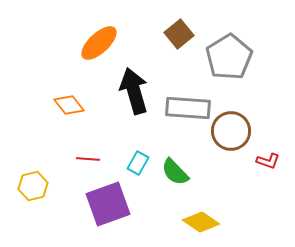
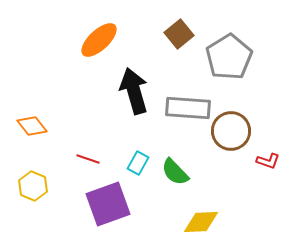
orange ellipse: moved 3 px up
orange diamond: moved 37 px left, 21 px down
red line: rotated 15 degrees clockwise
yellow hexagon: rotated 24 degrees counterclockwise
yellow diamond: rotated 36 degrees counterclockwise
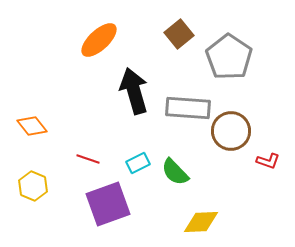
gray pentagon: rotated 6 degrees counterclockwise
cyan rectangle: rotated 35 degrees clockwise
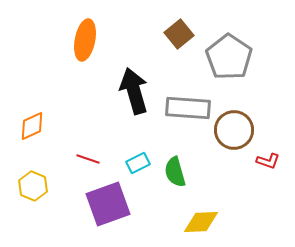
orange ellipse: moved 14 px left; rotated 36 degrees counterclockwise
orange diamond: rotated 76 degrees counterclockwise
brown circle: moved 3 px right, 1 px up
green semicircle: rotated 28 degrees clockwise
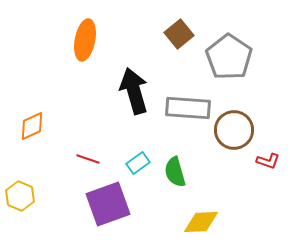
cyan rectangle: rotated 10 degrees counterclockwise
yellow hexagon: moved 13 px left, 10 px down
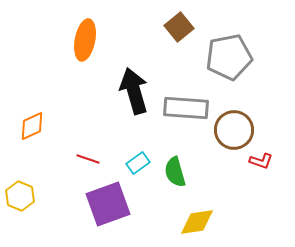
brown square: moved 7 px up
gray pentagon: rotated 27 degrees clockwise
gray rectangle: moved 2 px left
red L-shape: moved 7 px left
yellow diamond: moved 4 px left; rotated 6 degrees counterclockwise
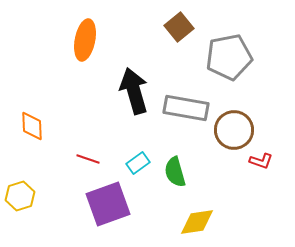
gray rectangle: rotated 6 degrees clockwise
orange diamond: rotated 68 degrees counterclockwise
yellow hexagon: rotated 20 degrees clockwise
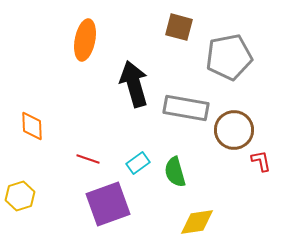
brown square: rotated 36 degrees counterclockwise
black arrow: moved 7 px up
red L-shape: rotated 120 degrees counterclockwise
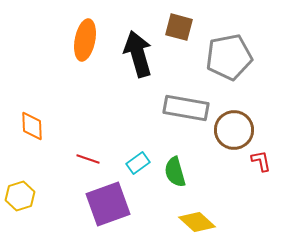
black arrow: moved 4 px right, 30 px up
yellow diamond: rotated 51 degrees clockwise
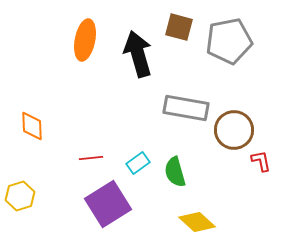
gray pentagon: moved 16 px up
red line: moved 3 px right, 1 px up; rotated 25 degrees counterclockwise
purple square: rotated 12 degrees counterclockwise
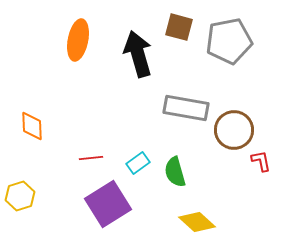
orange ellipse: moved 7 px left
